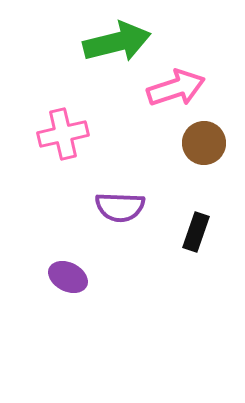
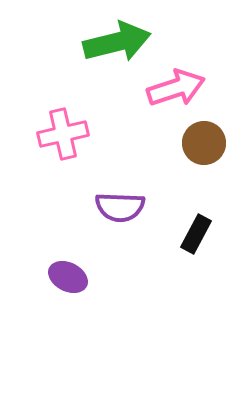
black rectangle: moved 2 px down; rotated 9 degrees clockwise
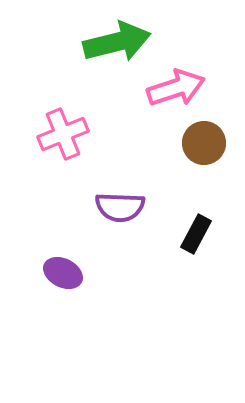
pink cross: rotated 9 degrees counterclockwise
purple ellipse: moved 5 px left, 4 px up
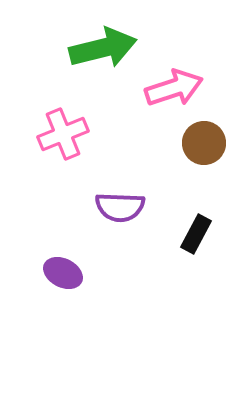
green arrow: moved 14 px left, 6 px down
pink arrow: moved 2 px left
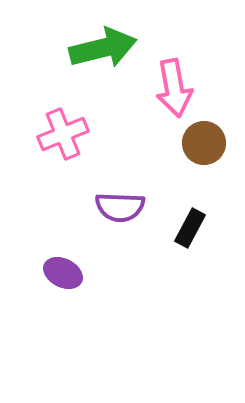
pink arrow: rotated 98 degrees clockwise
black rectangle: moved 6 px left, 6 px up
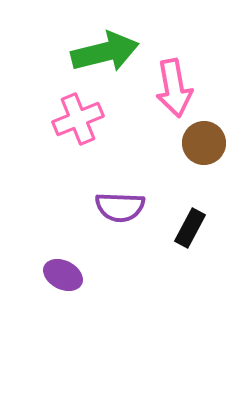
green arrow: moved 2 px right, 4 px down
pink cross: moved 15 px right, 15 px up
purple ellipse: moved 2 px down
